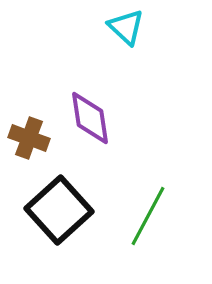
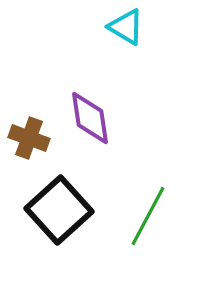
cyan triangle: rotated 12 degrees counterclockwise
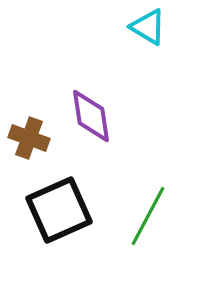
cyan triangle: moved 22 px right
purple diamond: moved 1 px right, 2 px up
black square: rotated 18 degrees clockwise
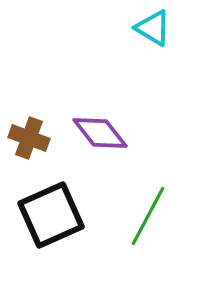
cyan triangle: moved 5 px right, 1 px down
purple diamond: moved 9 px right, 17 px down; rotated 30 degrees counterclockwise
black square: moved 8 px left, 5 px down
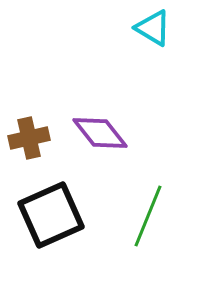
brown cross: rotated 33 degrees counterclockwise
green line: rotated 6 degrees counterclockwise
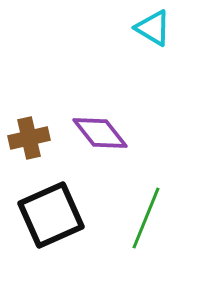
green line: moved 2 px left, 2 px down
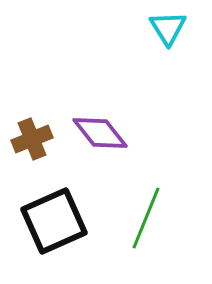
cyan triangle: moved 15 px right; rotated 27 degrees clockwise
brown cross: moved 3 px right, 1 px down; rotated 9 degrees counterclockwise
black square: moved 3 px right, 6 px down
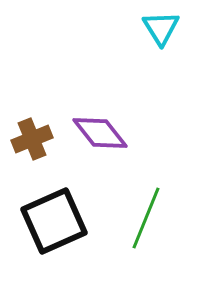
cyan triangle: moved 7 px left
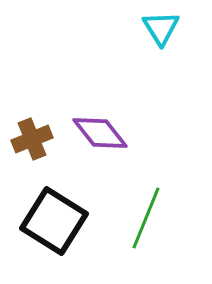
black square: rotated 34 degrees counterclockwise
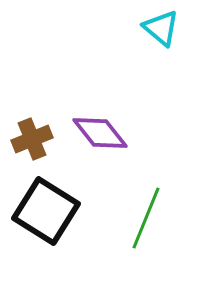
cyan triangle: rotated 18 degrees counterclockwise
black square: moved 8 px left, 10 px up
